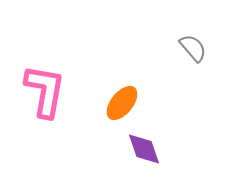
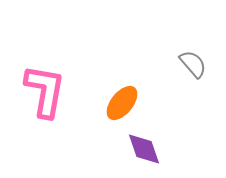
gray semicircle: moved 16 px down
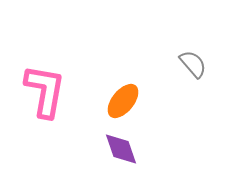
orange ellipse: moved 1 px right, 2 px up
purple diamond: moved 23 px left
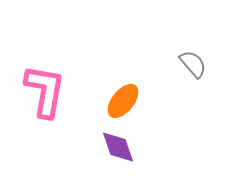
purple diamond: moved 3 px left, 2 px up
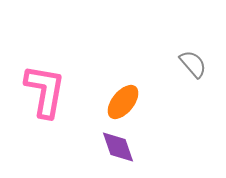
orange ellipse: moved 1 px down
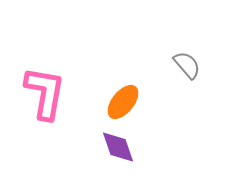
gray semicircle: moved 6 px left, 1 px down
pink L-shape: moved 2 px down
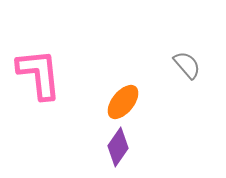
pink L-shape: moved 6 px left, 19 px up; rotated 16 degrees counterclockwise
purple diamond: rotated 54 degrees clockwise
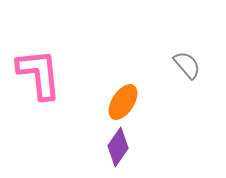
orange ellipse: rotated 6 degrees counterclockwise
